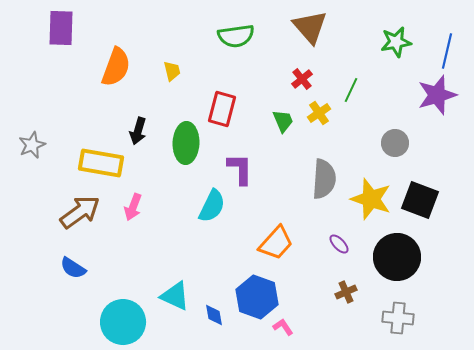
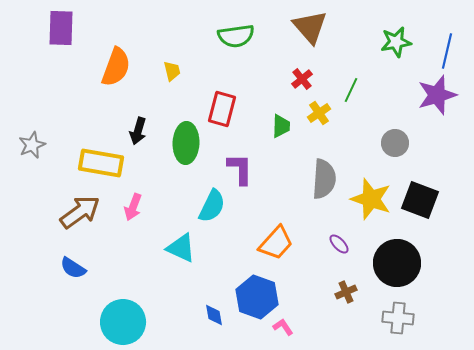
green trapezoid: moved 2 px left, 5 px down; rotated 25 degrees clockwise
black circle: moved 6 px down
cyan triangle: moved 6 px right, 48 px up
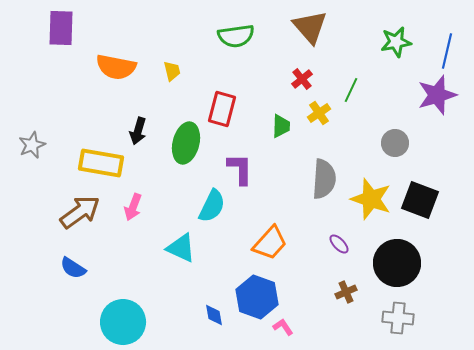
orange semicircle: rotated 81 degrees clockwise
green ellipse: rotated 12 degrees clockwise
orange trapezoid: moved 6 px left
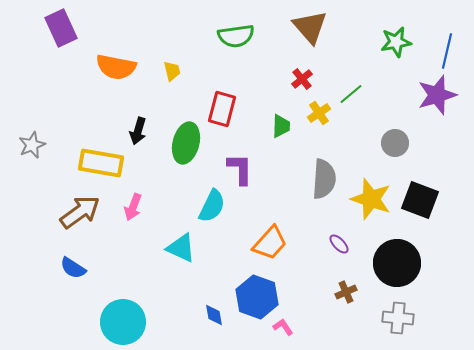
purple rectangle: rotated 27 degrees counterclockwise
green line: moved 4 px down; rotated 25 degrees clockwise
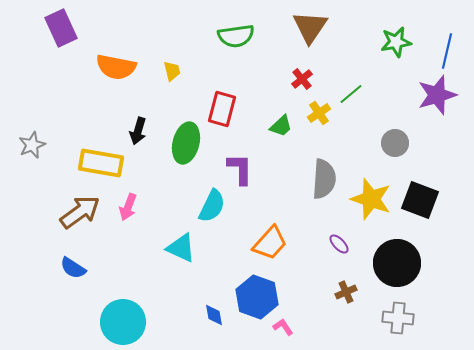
brown triangle: rotated 15 degrees clockwise
green trapezoid: rotated 45 degrees clockwise
pink arrow: moved 5 px left
